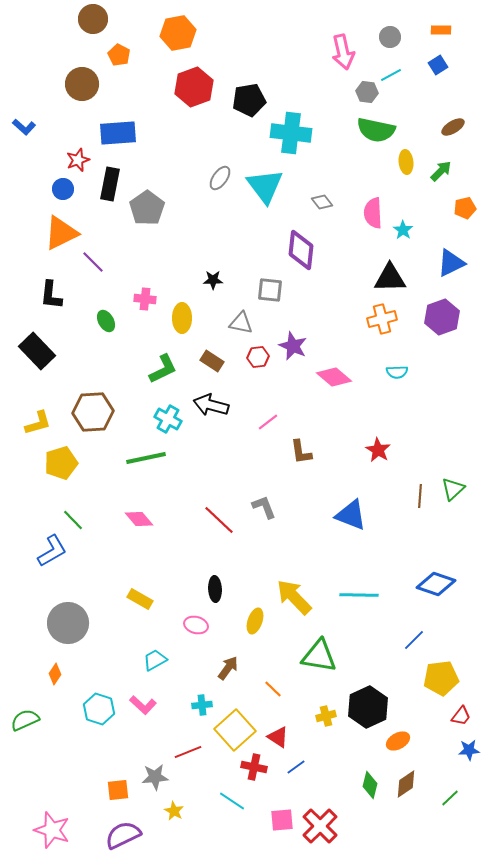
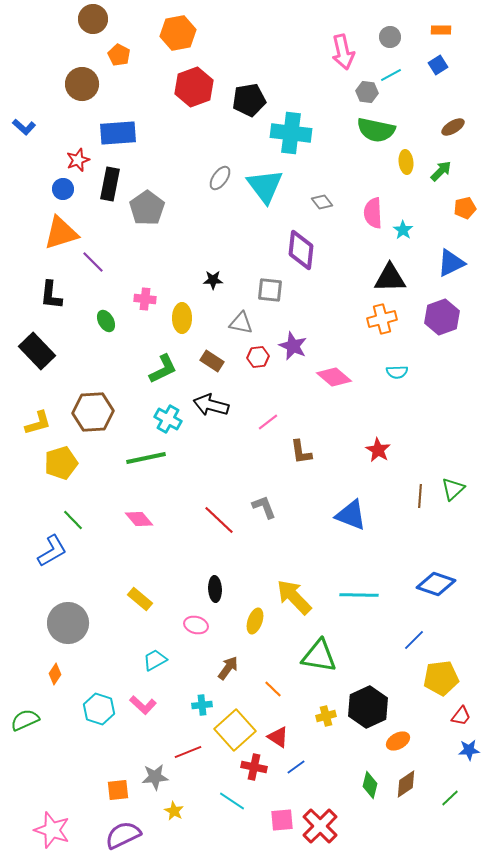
orange triangle at (61, 233): rotated 9 degrees clockwise
yellow rectangle at (140, 599): rotated 10 degrees clockwise
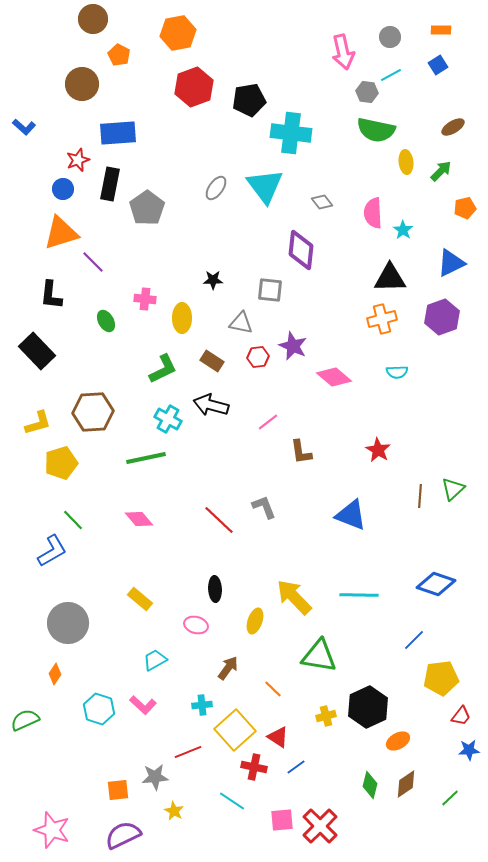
gray ellipse at (220, 178): moved 4 px left, 10 px down
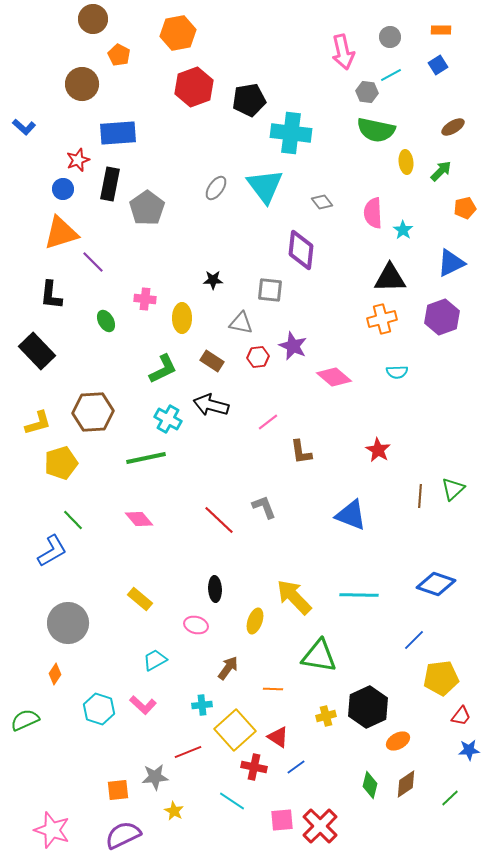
orange line at (273, 689): rotated 42 degrees counterclockwise
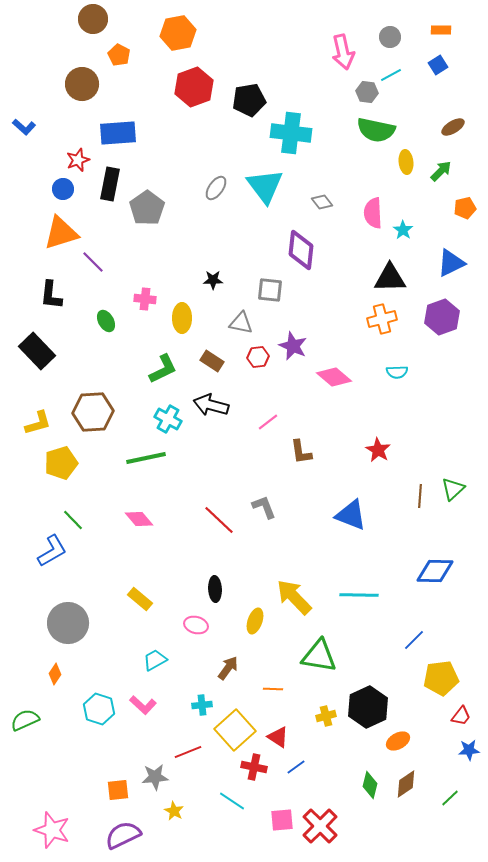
blue diamond at (436, 584): moved 1 px left, 13 px up; rotated 18 degrees counterclockwise
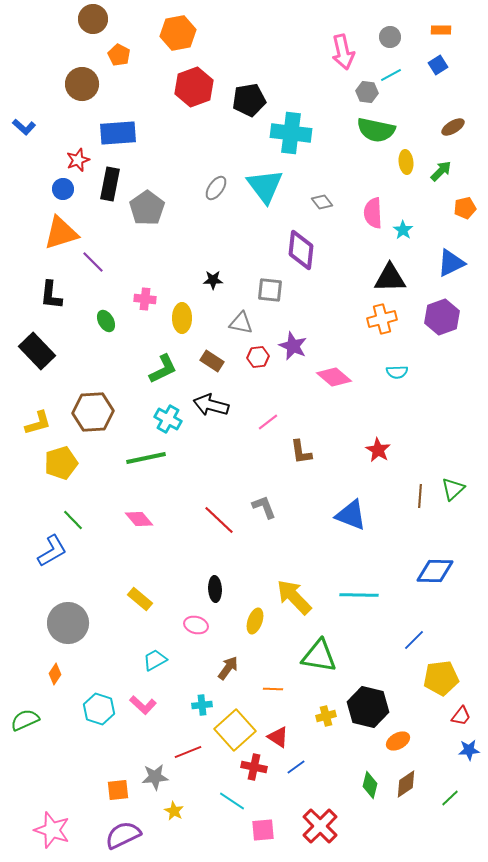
black hexagon at (368, 707): rotated 21 degrees counterclockwise
pink square at (282, 820): moved 19 px left, 10 px down
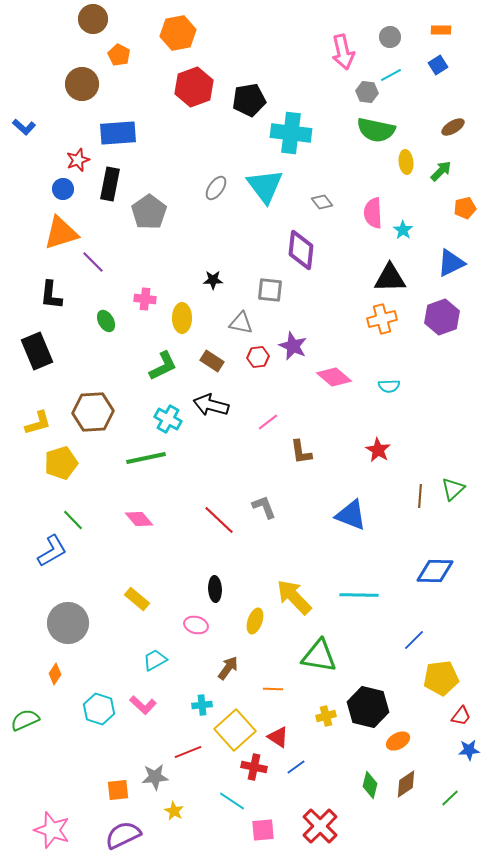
gray pentagon at (147, 208): moved 2 px right, 4 px down
black rectangle at (37, 351): rotated 21 degrees clockwise
green L-shape at (163, 369): moved 3 px up
cyan semicircle at (397, 372): moved 8 px left, 14 px down
yellow rectangle at (140, 599): moved 3 px left
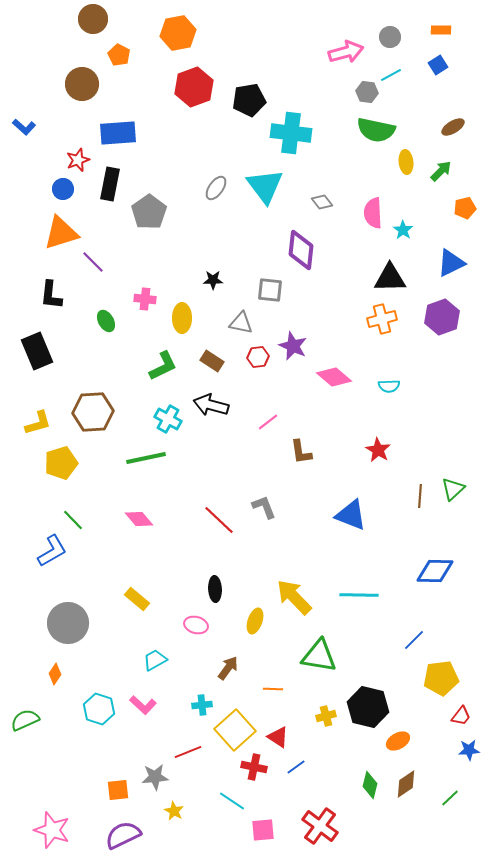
pink arrow at (343, 52): moved 3 px right; rotated 92 degrees counterclockwise
red cross at (320, 826): rotated 9 degrees counterclockwise
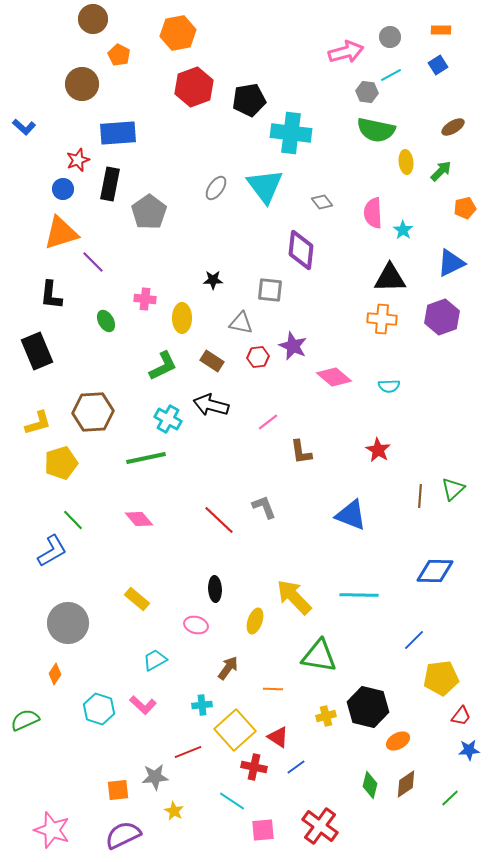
orange cross at (382, 319): rotated 20 degrees clockwise
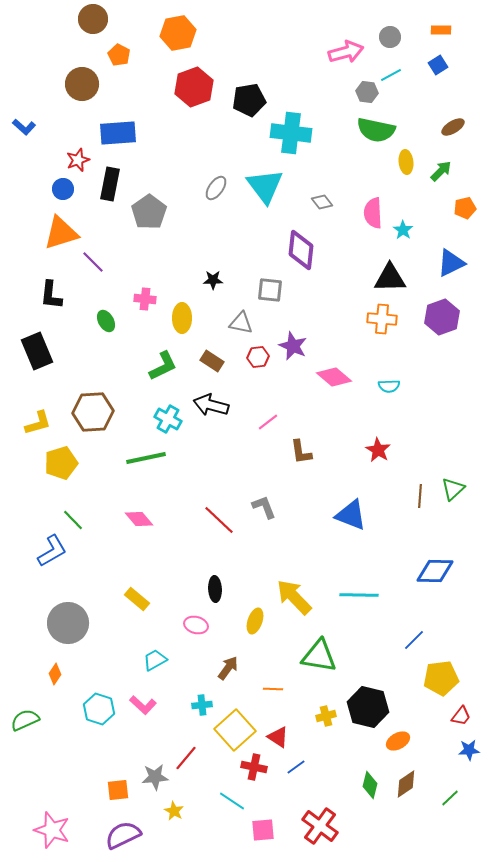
red line at (188, 752): moved 2 px left, 6 px down; rotated 28 degrees counterclockwise
